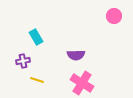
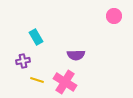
pink cross: moved 17 px left, 1 px up
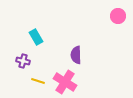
pink circle: moved 4 px right
purple semicircle: rotated 90 degrees clockwise
purple cross: rotated 24 degrees clockwise
yellow line: moved 1 px right, 1 px down
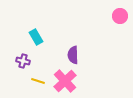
pink circle: moved 2 px right
purple semicircle: moved 3 px left
pink cross: moved 1 px up; rotated 15 degrees clockwise
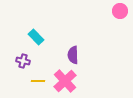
pink circle: moved 5 px up
cyan rectangle: rotated 14 degrees counterclockwise
yellow line: rotated 16 degrees counterclockwise
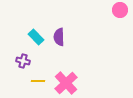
pink circle: moved 1 px up
purple semicircle: moved 14 px left, 18 px up
pink cross: moved 1 px right, 2 px down
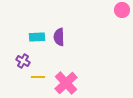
pink circle: moved 2 px right
cyan rectangle: moved 1 px right; rotated 49 degrees counterclockwise
purple cross: rotated 16 degrees clockwise
yellow line: moved 4 px up
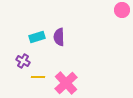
cyan rectangle: rotated 14 degrees counterclockwise
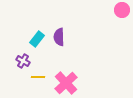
cyan rectangle: moved 2 px down; rotated 35 degrees counterclockwise
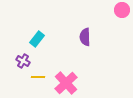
purple semicircle: moved 26 px right
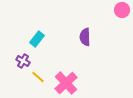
yellow line: rotated 40 degrees clockwise
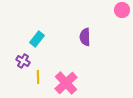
yellow line: rotated 48 degrees clockwise
